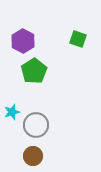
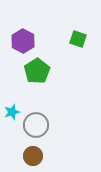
green pentagon: moved 3 px right
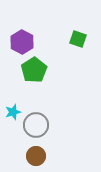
purple hexagon: moved 1 px left, 1 px down
green pentagon: moved 3 px left, 1 px up
cyan star: moved 1 px right
brown circle: moved 3 px right
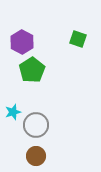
green pentagon: moved 2 px left
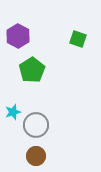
purple hexagon: moved 4 px left, 6 px up
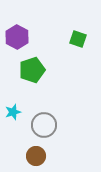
purple hexagon: moved 1 px left, 1 px down
green pentagon: rotated 15 degrees clockwise
gray circle: moved 8 px right
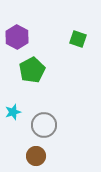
green pentagon: rotated 10 degrees counterclockwise
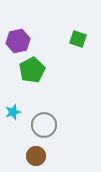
purple hexagon: moved 1 px right, 4 px down; rotated 20 degrees clockwise
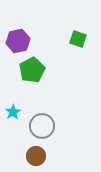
cyan star: rotated 14 degrees counterclockwise
gray circle: moved 2 px left, 1 px down
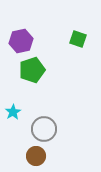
purple hexagon: moved 3 px right
green pentagon: rotated 10 degrees clockwise
gray circle: moved 2 px right, 3 px down
